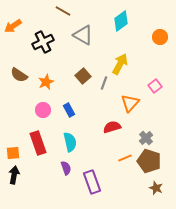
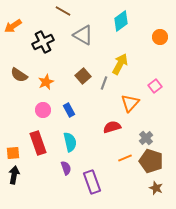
brown pentagon: moved 2 px right
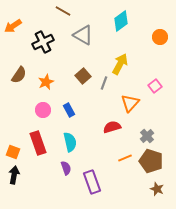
brown semicircle: rotated 90 degrees counterclockwise
gray cross: moved 1 px right, 2 px up
orange square: moved 1 px up; rotated 24 degrees clockwise
brown star: moved 1 px right, 1 px down
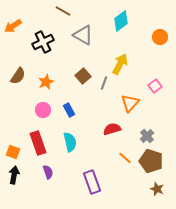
brown semicircle: moved 1 px left, 1 px down
red semicircle: moved 2 px down
orange line: rotated 64 degrees clockwise
purple semicircle: moved 18 px left, 4 px down
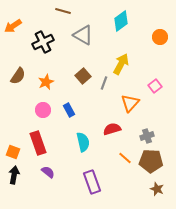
brown line: rotated 14 degrees counterclockwise
yellow arrow: moved 1 px right
gray cross: rotated 24 degrees clockwise
cyan semicircle: moved 13 px right
brown pentagon: rotated 15 degrees counterclockwise
purple semicircle: rotated 32 degrees counterclockwise
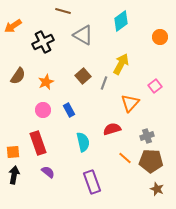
orange square: rotated 24 degrees counterclockwise
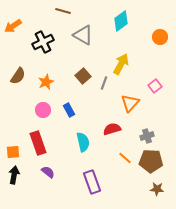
brown star: rotated 16 degrees counterclockwise
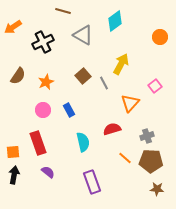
cyan diamond: moved 6 px left
orange arrow: moved 1 px down
gray line: rotated 48 degrees counterclockwise
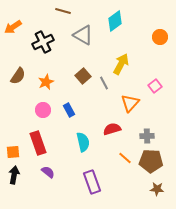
gray cross: rotated 16 degrees clockwise
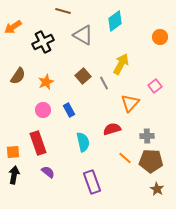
brown star: rotated 24 degrees clockwise
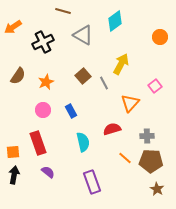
blue rectangle: moved 2 px right, 1 px down
